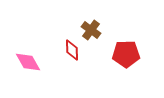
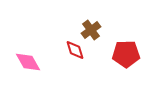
brown cross: rotated 18 degrees clockwise
red diamond: moved 3 px right; rotated 15 degrees counterclockwise
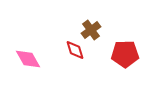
red pentagon: moved 1 px left
pink diamond: moved 3 px up
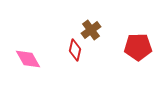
red diamond: rotated 30 degrees clockwise
red pentagon: moved 13 px right, 7 px up
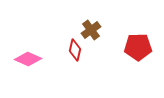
pink diamond: rotated 36 degrees counterclockwise
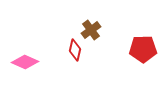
red pentagon: moved 5 px right, 2 px down
pink diamond: moved 3 px left, 3 px down
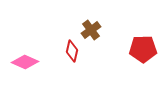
red diamond: moved 3 px left, 1 px down
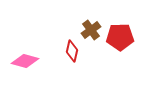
red pentagon: moved 23 px left, 12 px up
pink diamond: moved 1 px up; rotated 8 degrees counterclockwise
